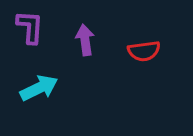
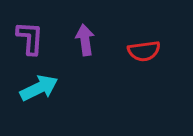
purple L-shape: moved 11 px down
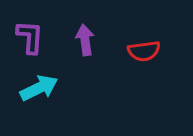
purple L-shape: moved 1 px up
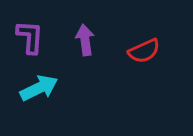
red semicircle: rotated 16 degrees counterclockwise
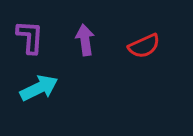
red semicircle: moved 5 px up
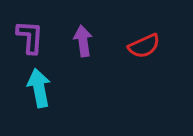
purple arrow: moved 2 px left, 1 px down
cyan arrow: rotated 75 degrees counterclockwise
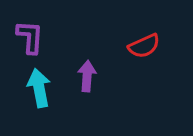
purple arrow: moved 4 px right, 35 px down; rotated 12 degrees clockwise
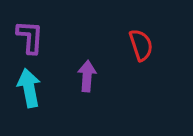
red semicircle: moved 3 px left, 1 px up; rotated 84 degrees counterclockwise
cyan arrow: moved 10 px left
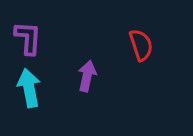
purple L-shape: moved 2 px left, 1 px down
purple arrow: rotated 8 degrees clockwise
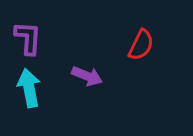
red semicircle: rotated 44 degrees clockwise
purple arrow: rotated 100 degrees clockwise
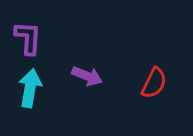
red semicircle: moved 13 px right, 38 px down
cyan arrow: moved 1 px right; rotated 21 degrees clockwise
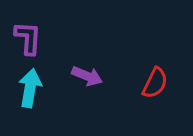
red semicircle: moved 1 px right
